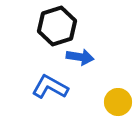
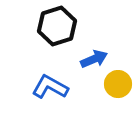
blue arrow: moved 14 px right, 2 px down; rotated 32 degrees counterclockwise
yellow circle: moved 18 px up
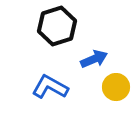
yellow circle: moved 2 px left, 3 px down
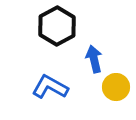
black hexagon: rotated 12 degrees counterclockwise
blue arrow: rotated 80 degrees counterclockwise
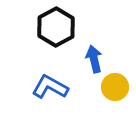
black hexagon: moved 1 px left, 1 px down
yellow circle: moved 1 px left
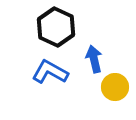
black hexagon: rotated 6 degrees counterclockwise
blue L-shape: moved 15 px up
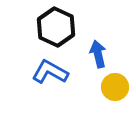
blue arrow: moved 4 px right, 5 px up
